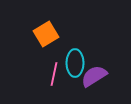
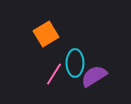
pink line: rotated 20 degrees clockwise
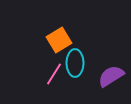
orange square: moved 13 px right, 6 px down
purple semicircle: moved 17 px right
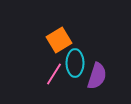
purple semicircle: moved 14 px left; rotated 140 degrees clockwise
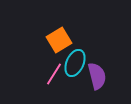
cyan ellipse: rotated 24 degrees clockwise
purple semicircle: rotated 32 degrees counterclockwise
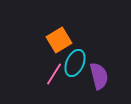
purple semicircle: moved 2 px right
